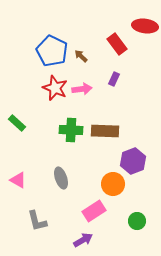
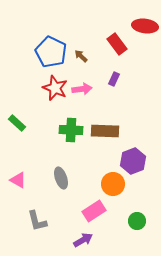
blue pentagon: moved 1 px left, 1 px down
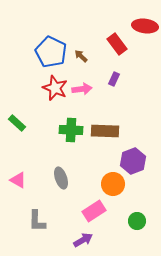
gray L-shape: rotated 15 degrees clockwise
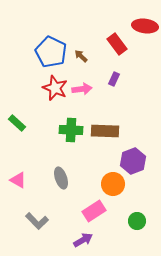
gray L-shape: rotated 45 degrees counterclockwise
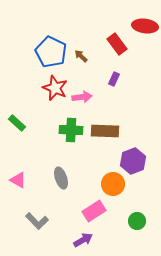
pink arrow: moved 8 px down
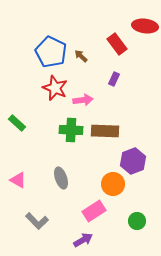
pink arrow: moved 1 px right, 3 px down
